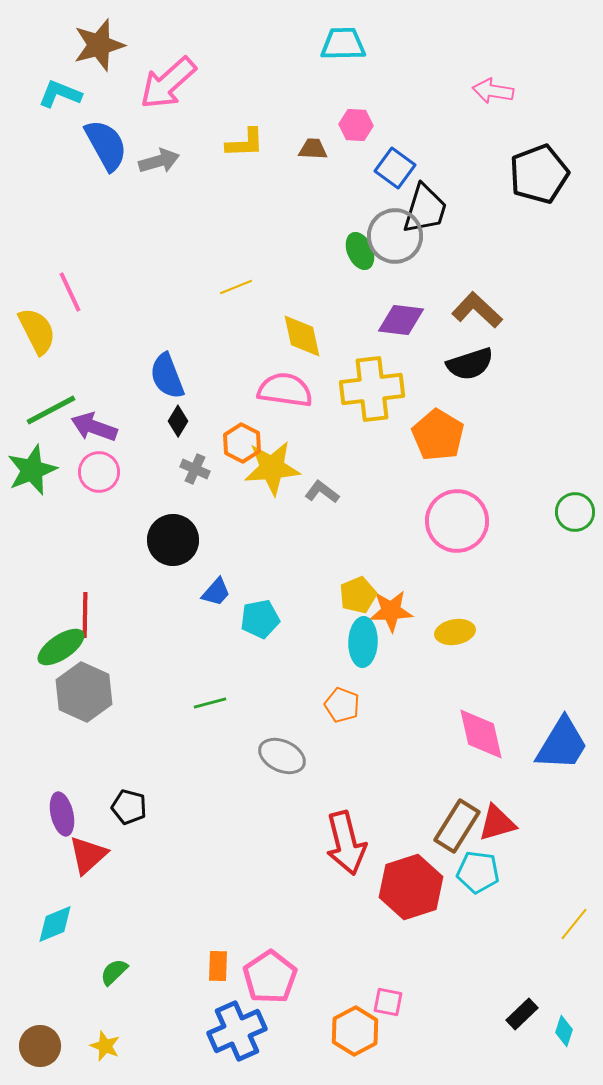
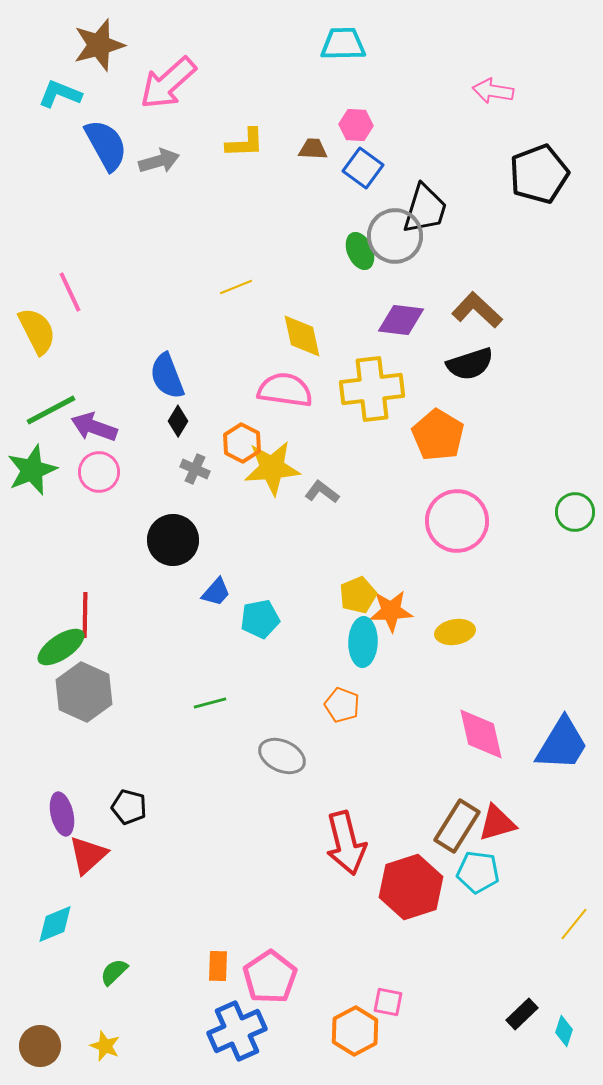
blue square at (395, 168): moved 32 px left
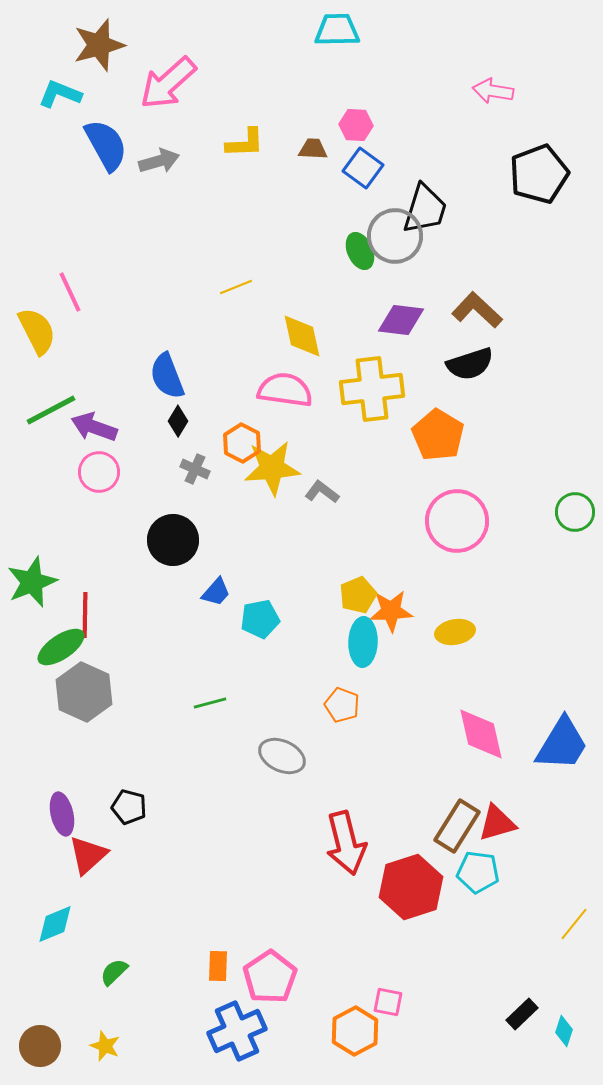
cyan trapezoid at (343, 44): moved 6 px left, 14 px up
green star at (32, 470): moved 112 px down
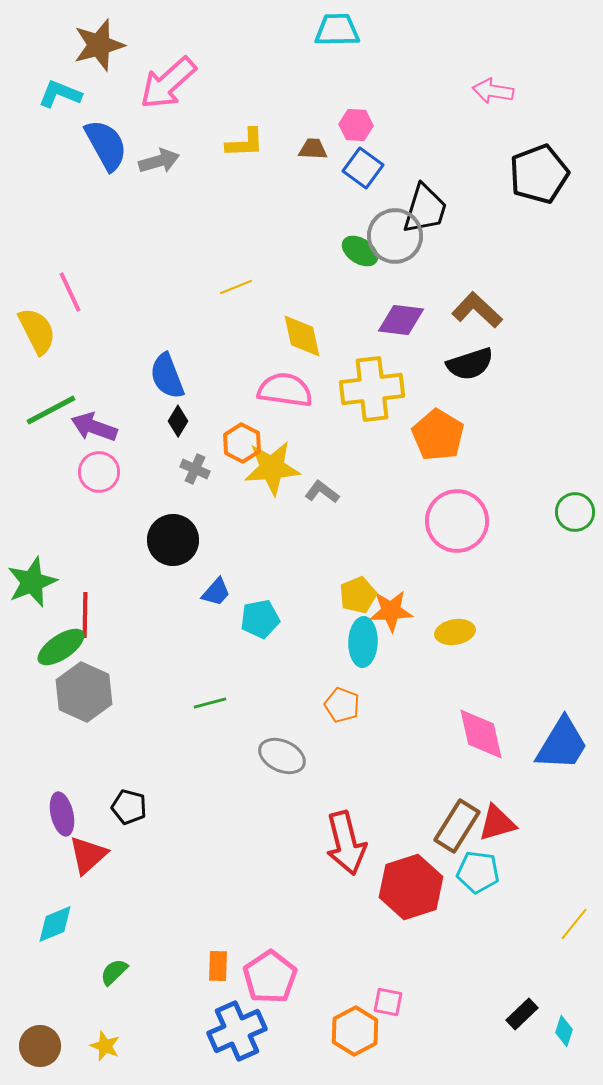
green ellipse at (360, 251): rotated 33 degrees counterclockwise
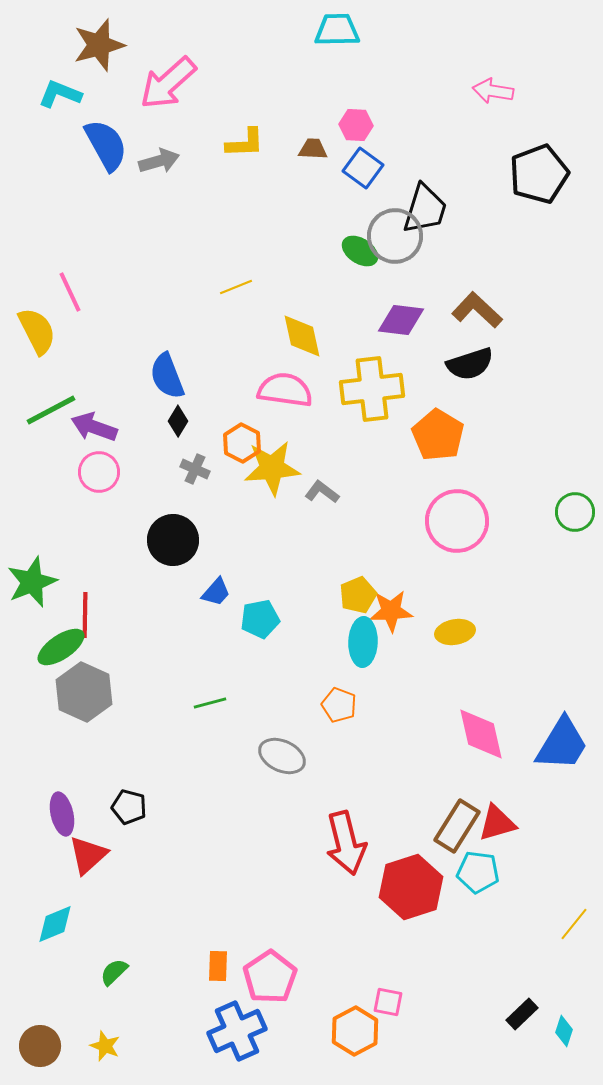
orange pentagon at (342, 705): moved 3 px left
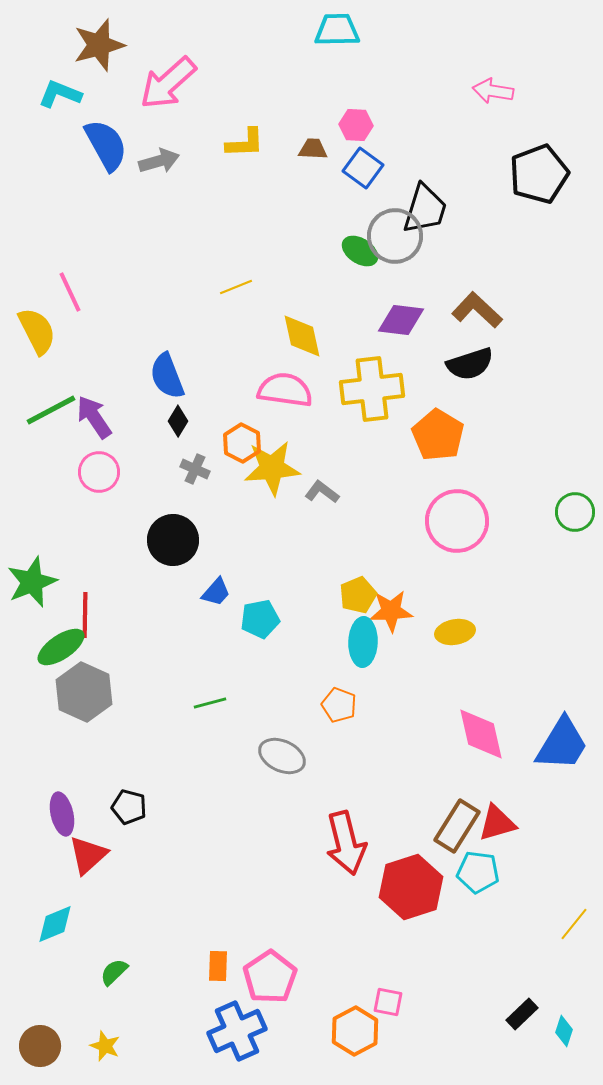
purple arrow at (94, 427): moved 10 px up; rotated 36 degrees clockwise
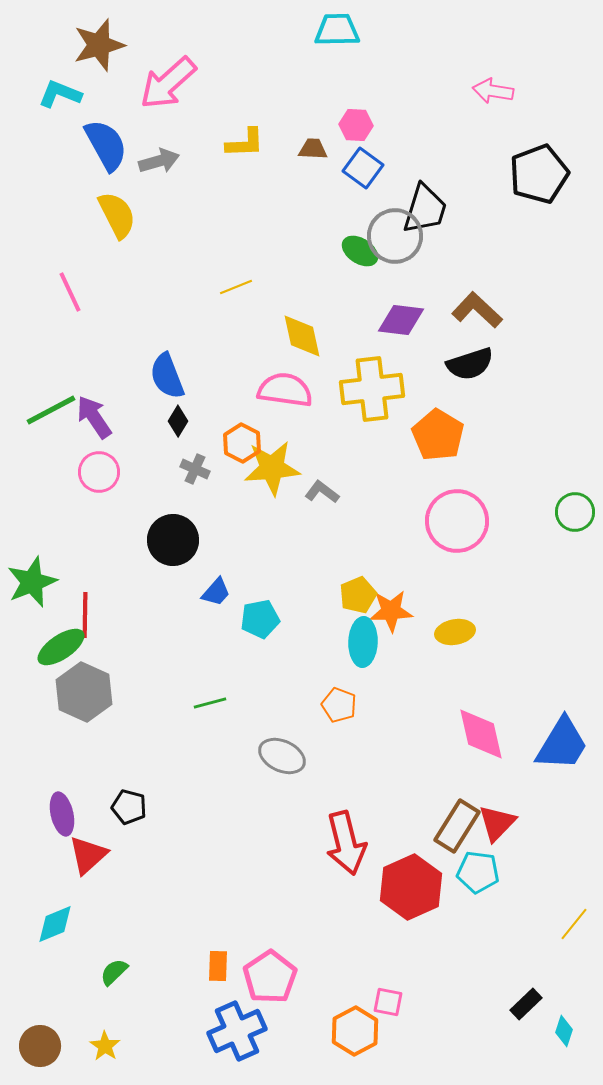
yellow semicircle at (37, 331): moved 80 px right, 116 px up
red triangle at (497, 823): rotated 30 degrees counterclockwise
red hexagon at (411, 887): rotated 6 degrees counterclockwise
black rectangle at (522, 1014): moved 4 px right, 10 px up
yellow star at (105, 1046): rotated 12 degrees clockwise
